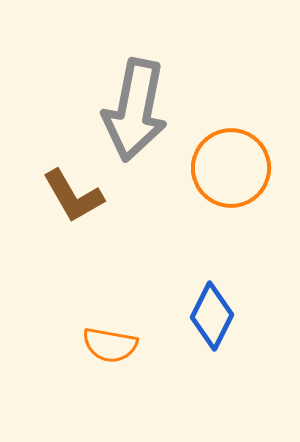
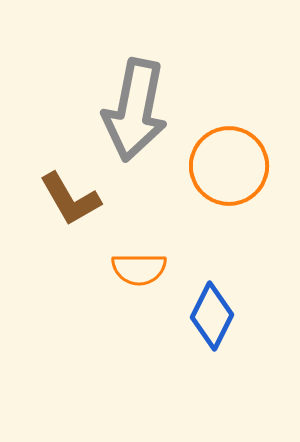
orange circle: moved 2 px left, 2 px up
brown L-shape: moved 3 px left, 3 px down
orange semicircle: moved 29 px right, 76 px up; rotated 10 degrees counterclockwise
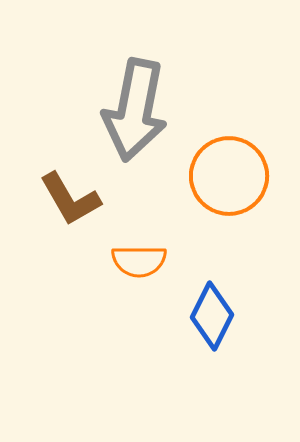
orange circle: moved 10 px down
orange semicircle: moved 8 px up
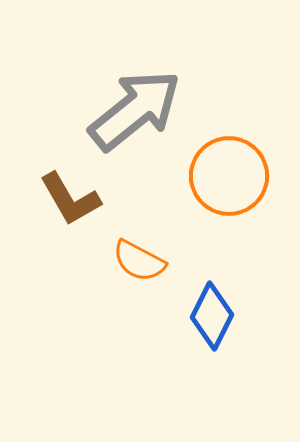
gray arrow: rotated 140 degrees counterclockwise
orange semicircle: rotated 28 degrees clockwise
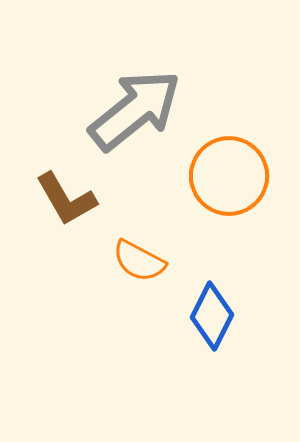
brown L-shape: moved 4 px left
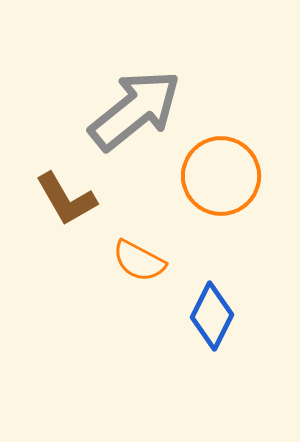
orange circle: moved 8 px left
